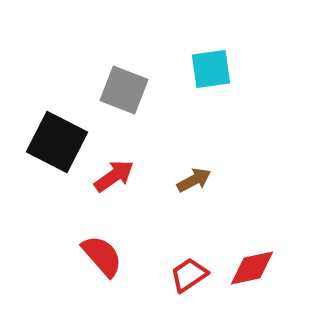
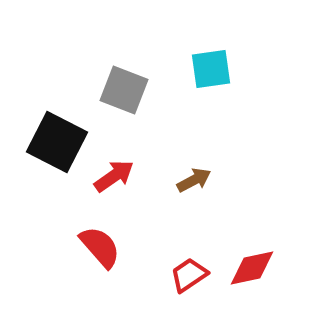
red semicircle: moved 2 px left, 9 px up
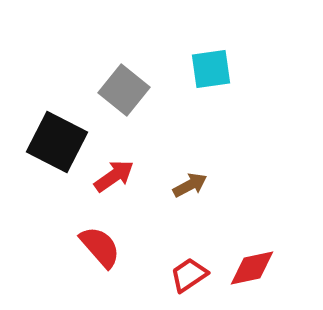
gray square: rotated 18 degrees clockwise
brown arrow: moved 4 px left, 5 px down
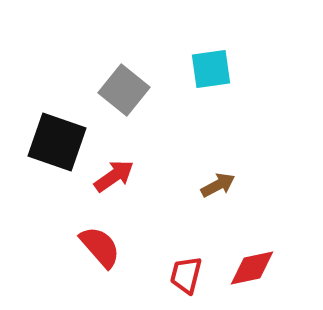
black square: rotated 8 degrees counterclockwise
brown arrow: moved 28 px right
red trapezoid: moved 3 px left; rotated 42 degrees counterclockwise
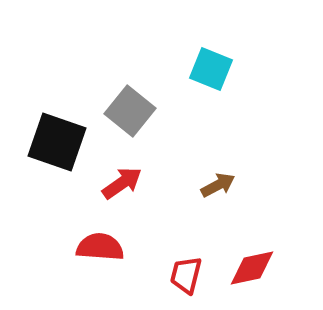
cyan square: rotated 30 degrees clockwise
gray square: moved 6 px right, 21 px down
red arrow: moved 8 px right, 7 px down
red semicircle: rotated 45 degrees counterclockwise
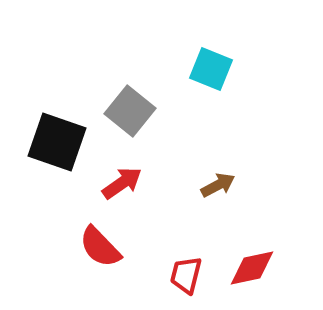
red semicircle: rotated 138 degrees counterclockwise
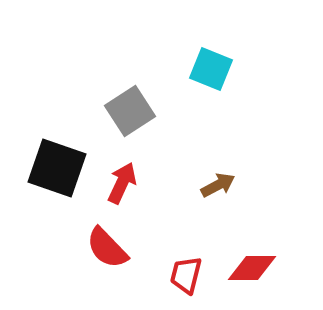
gray square: rotated 18 degrees clockwise
black square: moved 26 px down
red arrow: rotated 30 degrees counterclockwise
red semicircle: moved 7 px right, 1 px down
red diamond: rotated 12 degrees clockwise
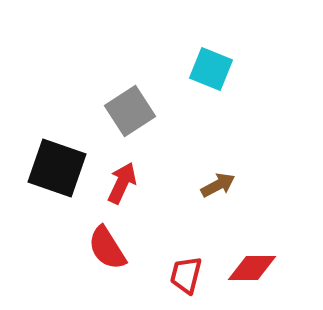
red semicircle: rotated 12 degrees clockwise
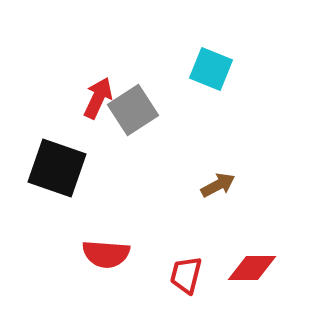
gray square: moved 3 px right, 1 px up
red arrow: moved 24 px left, 85 px up
red semicircle: moved 1 px left, 6 px down; rotated 54 degrees counterclockwise
